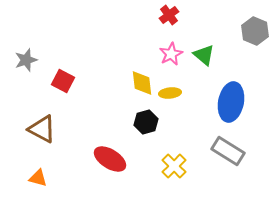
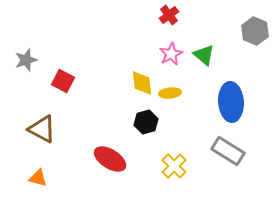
blue ellipse: rotated 15 degrees counterclockwise
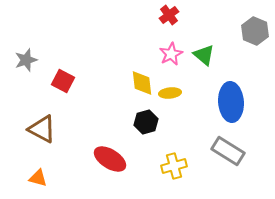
yellow cross: rotated 30 degrees clockwise
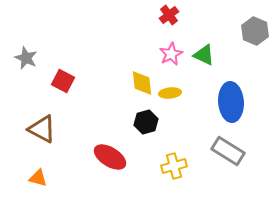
green triangle: rotated 15 degrees counterclockwise
gray star: moved 2 px up; rotated 30 degrees counterclockwise
red ellipse: moved 2 px up
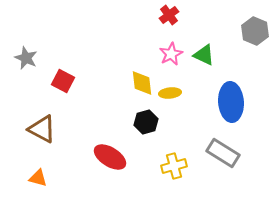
gray rectangle: moved 5 px left, 2 px down
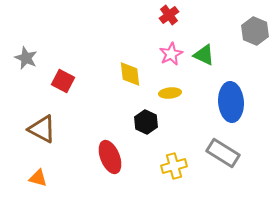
yellow diamond: moved 12 px left, 9 px up
black hexagon: rotated 20 degrees counterclockwise
red ellipse: rotated 36 degrees clockwise
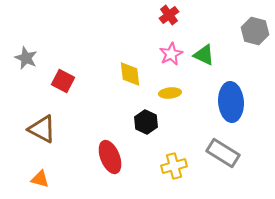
gray hexagon: rotated 8 degrees counterclockwise
orange triangle: moved 2 px right, 1 px down
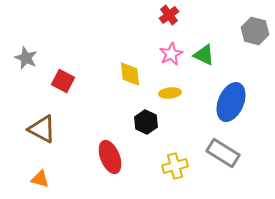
blue ellipse: rotated 27 degrees clockwise
yellow cross: moved 1 px right
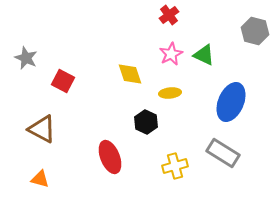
yellow diamond: rotated 12 degrees counterclockwise
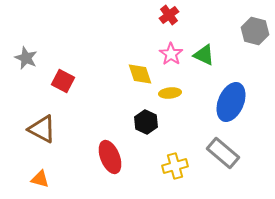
pink star: rotated 10 degrees counterclockwise
yellow diamond: moved 10 px right
gray rectangle: rotated 8 degrees clockwise
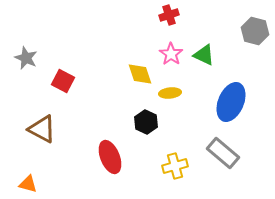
red cross: rotated 18 degrees clockwise
orange triangle: moved 12 px left, 5 px down
